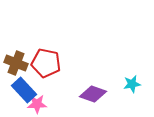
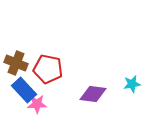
red pentagon: moved 2 px right, 6 px down
purple diamond: rotated 12 degrees counterclockwise
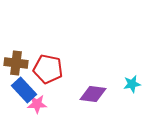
brown cross: rotated 15 degrees counterclockwise
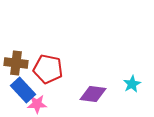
cyan star: rotated 18 degrees counterclockwise
blue rectangle: moved 1 px left
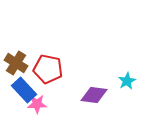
brown cross: rotated 25 degrees clockwise
cyan star: moved 5 px left, 3 px up
blue rectangle: moved 1 px right
purple diamond: moved 1 px right, 1 px down
